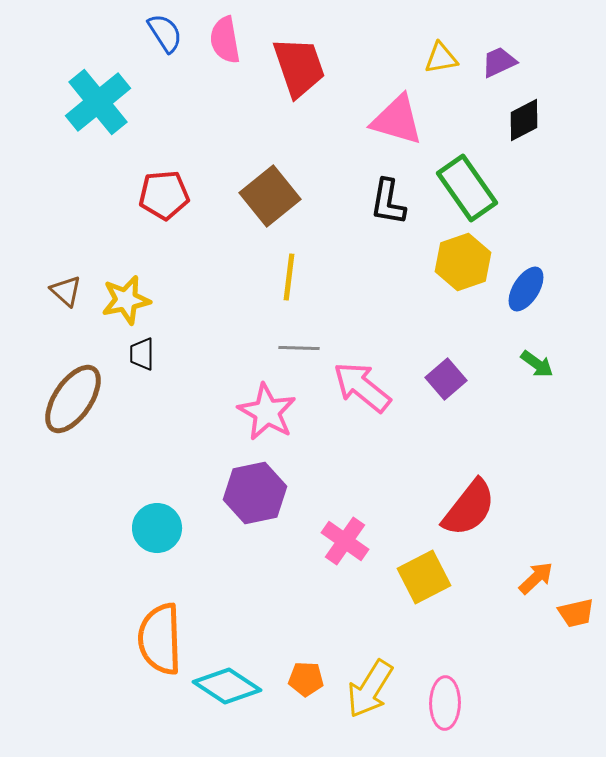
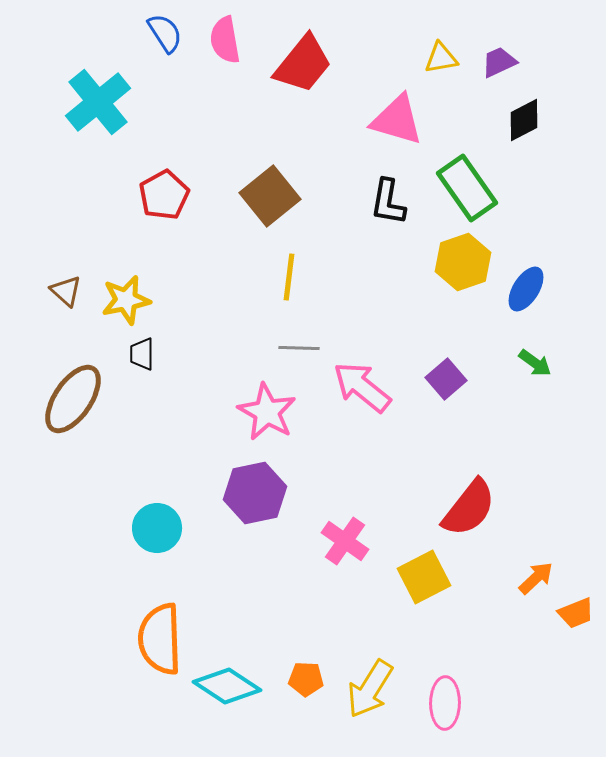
red trapezoid: moved 4 px right, 3 px up; rotated 58 degrees clockwise
red pentagon: rotated 24 degrees counterclockwise
green arrow: moved 2 px left, 1 px up
orange trapezoid: rotated 9 degrees counterclockwise
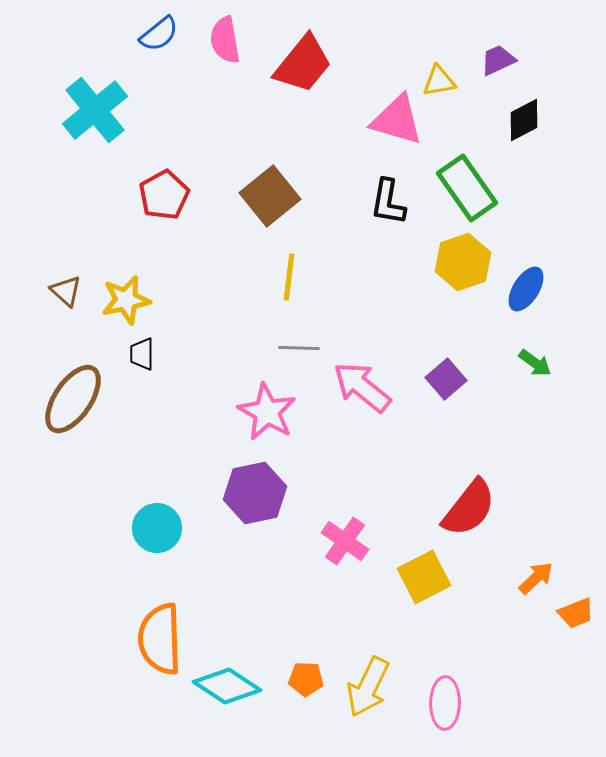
blue semicircle: moved 6 px left, 1 px down; rotated 84 degrees clockwise
yellow triangle: moved 2 px left, 23 px down
purple trapezoid: moved 1 px left, 2 px up
cyan cross: moved 3 px left, 8 px down
yellow arrow: moved 2 px left, 2 px up; rotated 6 degrees counterclockwise
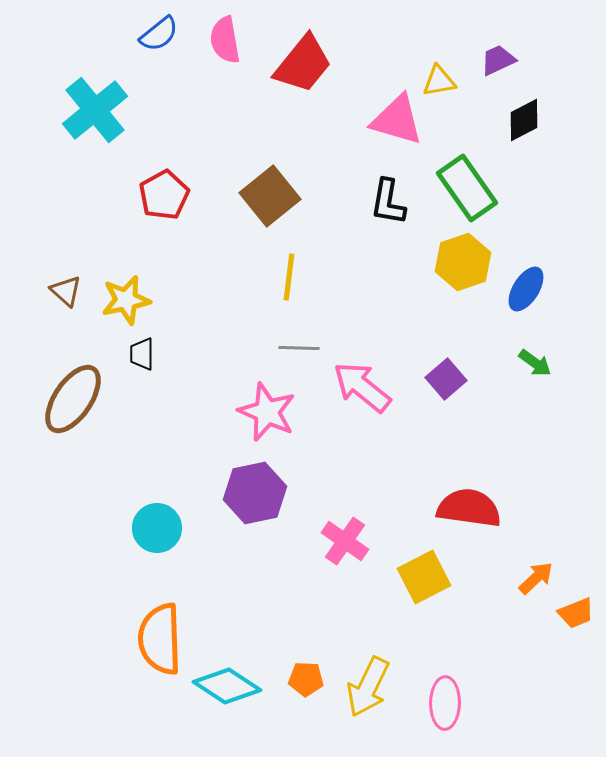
pink star: rotated 6 degrees counterclockwise
red semicircle: rotated 120 degrees counterclockwise
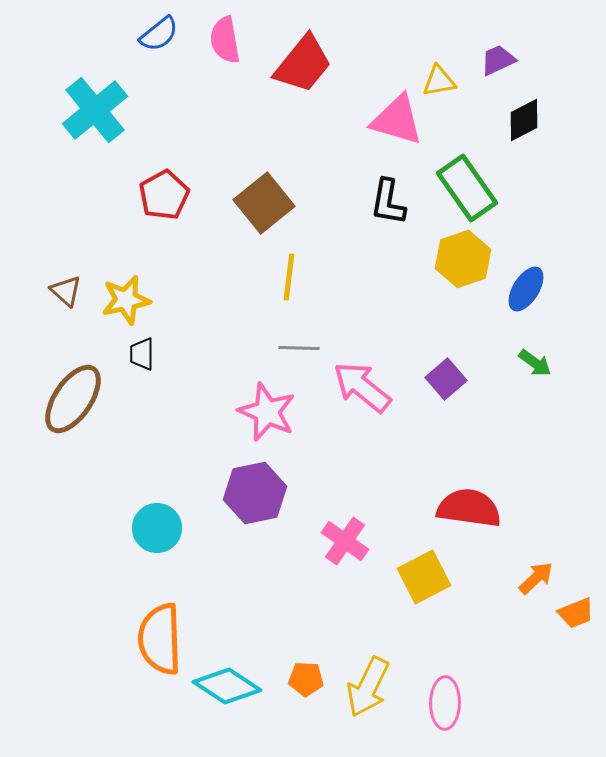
brown square: moved 6 px left, 7 px down
yellow hexagon: moved 3 px up
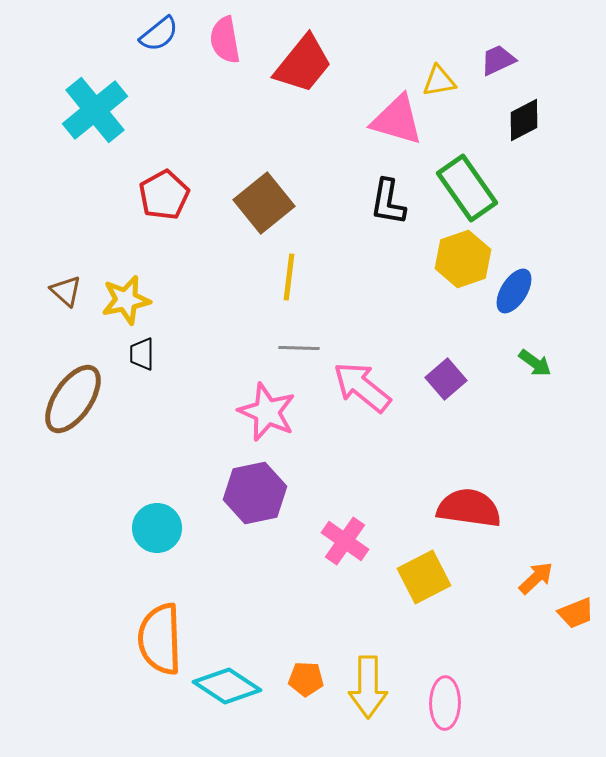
blue ellipse: moved 12 px left, 2 px down
yellow arrow: rotated 26 degrees counterclockwise
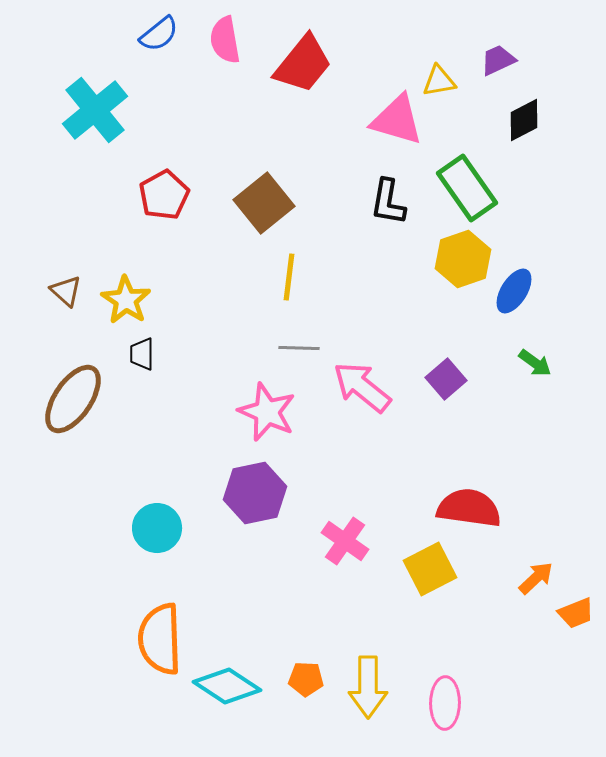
yellow star: rotated 27 degrees counterclockwise
yellow square: moved 6 px right, 8 px up
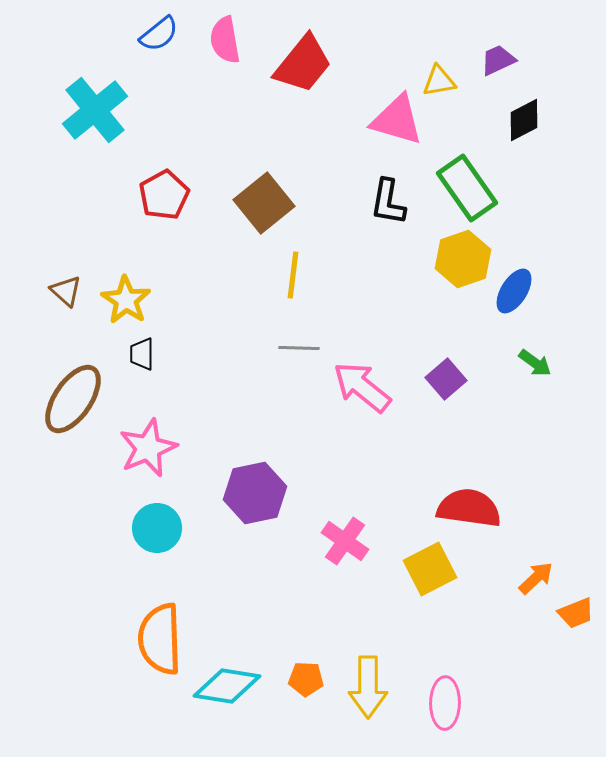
yellow line: moved 4 px right, 2 px up
pink star: moved 119 px left, 36 px down; rotated 26 degrees clockwise
cyan diamond: rotated 24 degrees counterclockwise
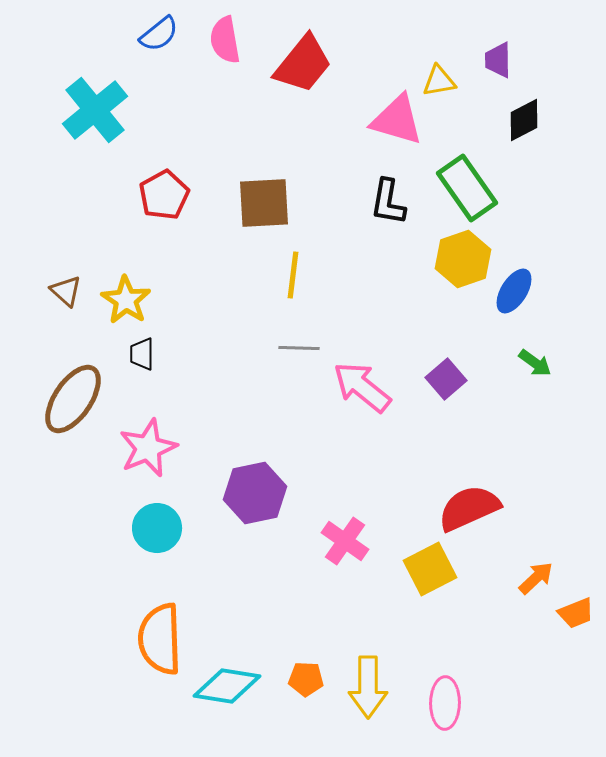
purple trapezoid: rotated 66 degrees counterclockwise
brown square: rotated 36 degrees clockwise
red semicircle: rotated 32 degrees counterclockwise
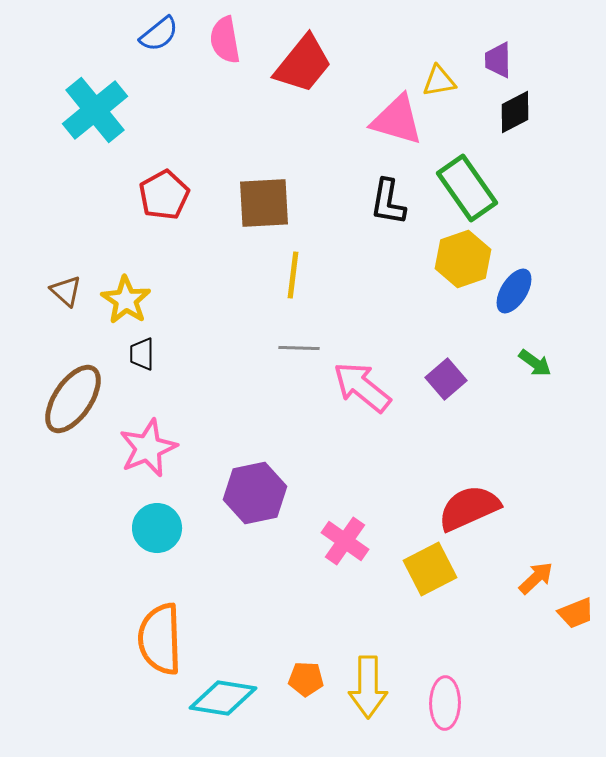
black diamond: moved 9 px left, 8 px up
cyan diamond: moved 4 px left, 12 px down
